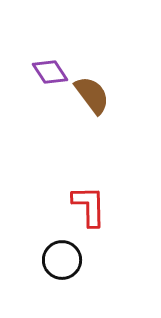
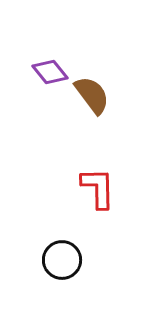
purple diamond: rotated 6 degrees counterclockwise
red L-shape: moved 9 px right, 18 px up
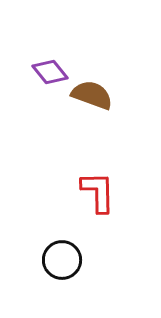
brown semicircle: rotated 33 degrees counterclockwise
red L-shape: moved 4 px down
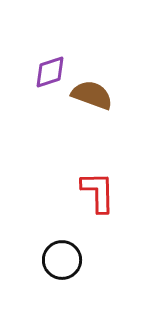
purple diamond: rotated 69 degrees counterclockwise
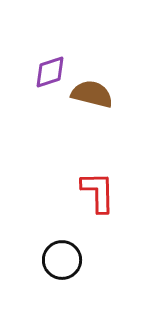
brown semicircle: moved 1 px up; rotated 6 degrees counterclockwise
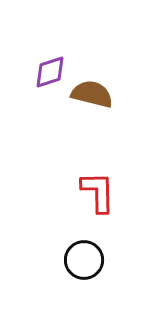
black circle: moved 22 px right
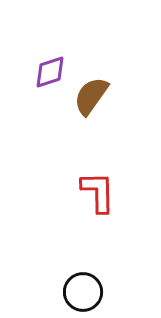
brown semicircle: moved 1 px left, 2 px down; rotated 69 degrees counterclockwise
black circle: moved 1 px left, 32 px down
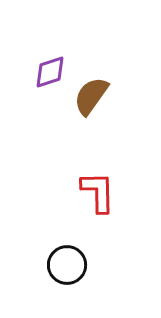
black circle: moved 16 px left, 27 px up
